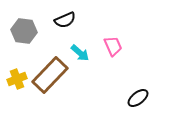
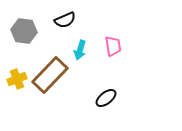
pink trapezoid: rotated 15 degrees clockwise
cyan arrow: moved 3 px up; rotated 66 degrees clockwise
black ellipse: moved 32 px left
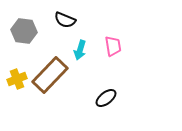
black semicircle: rotated 45 degrees clockwise
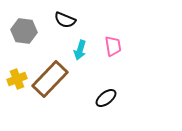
brown rectangle: moved 4 px down
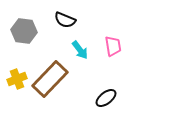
cyan arrow: rotated 54 degrees counterclockwise
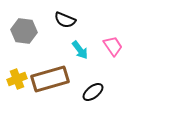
pink trapezoid: rotated 25 degrees counterclockwise
brown rectangle: rotated 30 degrees clockwise
black ellipse: moved 13 px left, 6 px up
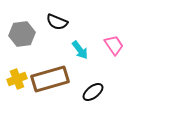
black semicircle: moved 8 px left, 2 px down
gray hexagon: moved 2 px left, 3 px down; rotated 15 degrees counterclockwise
pink trapezoid: moved 1 px right, 1 px up
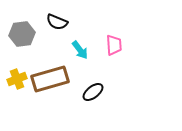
pink trapezoid: rotated 30 degrees clockwise
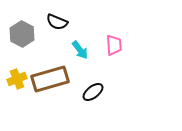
gray hexagon: rotated 25 degrees counterclockwise
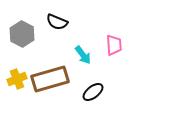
cyan arrow: moved 3 px right, 5 px down
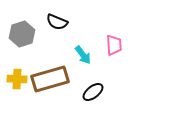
gray hexagon: rotated 15 degrees clockwise
yellow cross: rotated 24 degrees clockwise
